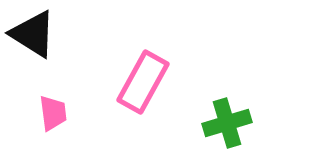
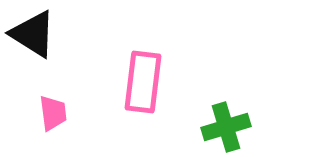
pink rectangle: rotated 22 degrees counterclockwise
green cross: moved 1 px left, 4 px down
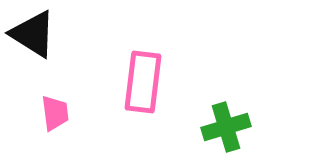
pink trapezoid: moved 2 px right
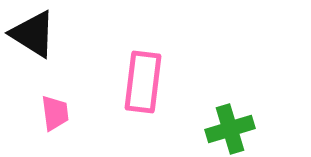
green cross: moved 4 px right, 2 px down
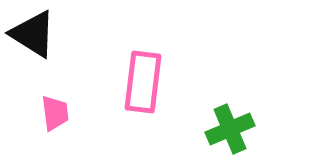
green cross: rotated 6 degrees counterclockwise
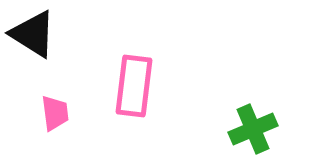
pink rectangle: moved 9 px left, 4 px down
green cross: moved 23 px right
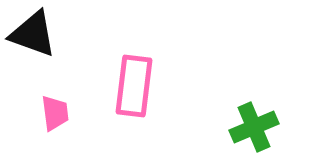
black triangle: rotated 12 degrees counterclockwise
green cross: moved 1 px right, 2 px up
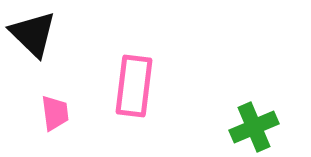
black triangle: rotated 24 degrees clockwise
